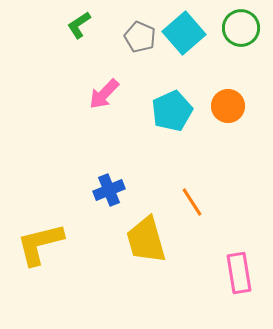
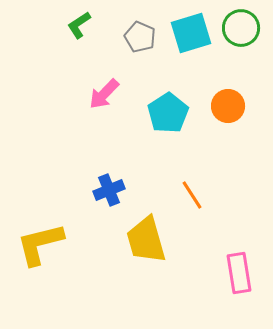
cyan square: moved 7 px right; rotated 24 degrees clockwise
cyan pentagon: moved 4 px left, 2 px down; rotated 9 degrees counterclockwise
orange line: moved 7 px up
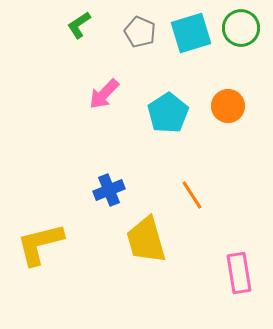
gray pentagon: moved 5 px up
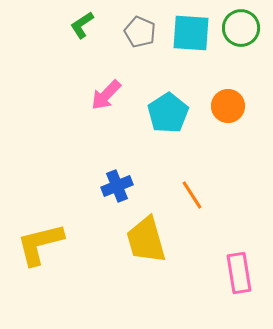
green L-shape: moved 3 px right
cyan square: rotated 21 degrees clockwise
pink arrow: moved 2 px right, 1 px down
blue cross: moved 8 px right, 4 px up
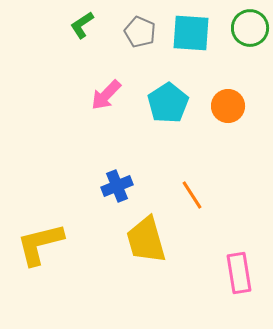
green circle: moved 9 px right
cyan pentagon: moved 10 px up
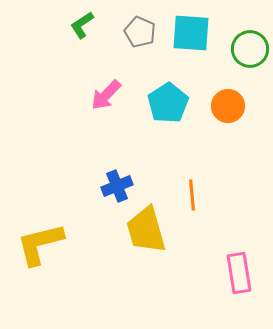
green circle: moved 21 px down
orange line: rotated 28 degrees clockwise
yellow trapezoid: moved 10 px up
